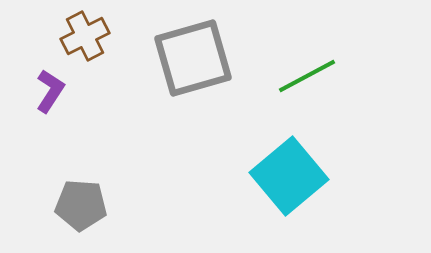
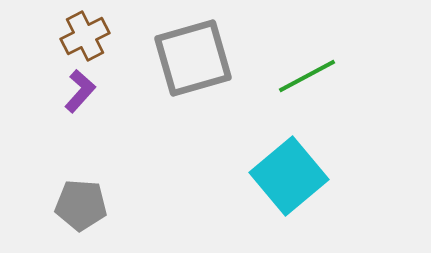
purple L-shape: moved 30 px right; rotated 9 degrees clockwise
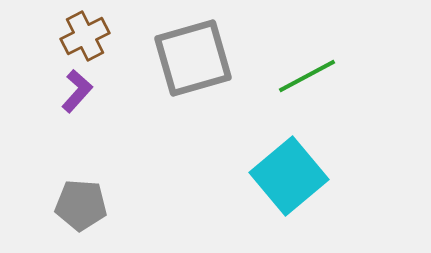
purple L-shape: moved 3 px left
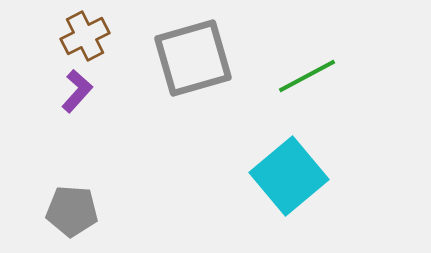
gray pentagon: moved 9 px left, 6 px down
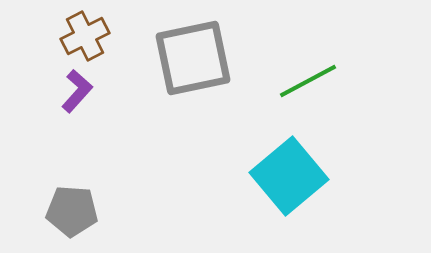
gray square: rotated 4 degrees clockwise
green line: moved 1 px right, 5 px down
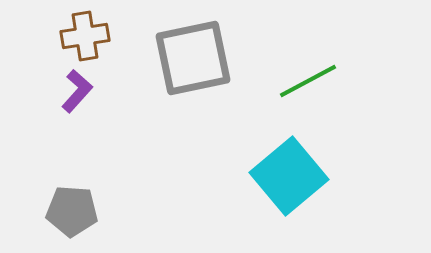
brown cross: rotated 18 degrees clockwise
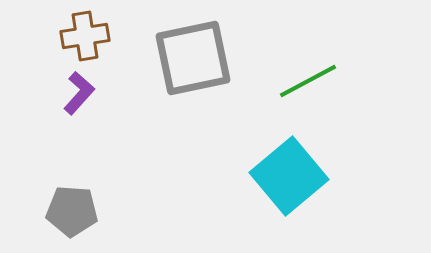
purple L-shape: moved 2 px right, 2 px down
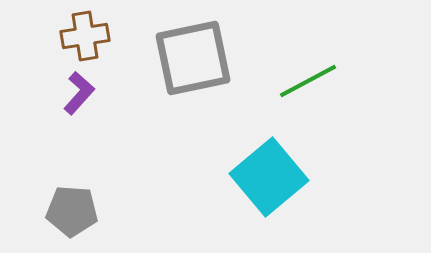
cyan square: moved 20 px left, 1 px down
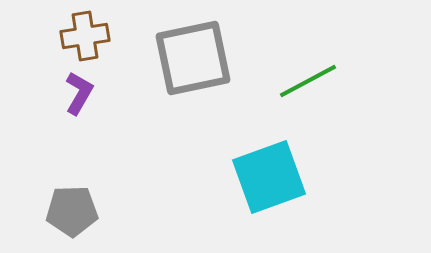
purple L-shape: rotated 12 degrees counterclockwise
cyan square: rotated 20 degrees clockwise
gray pentagon: rotated 6 degrees counterclockwise
